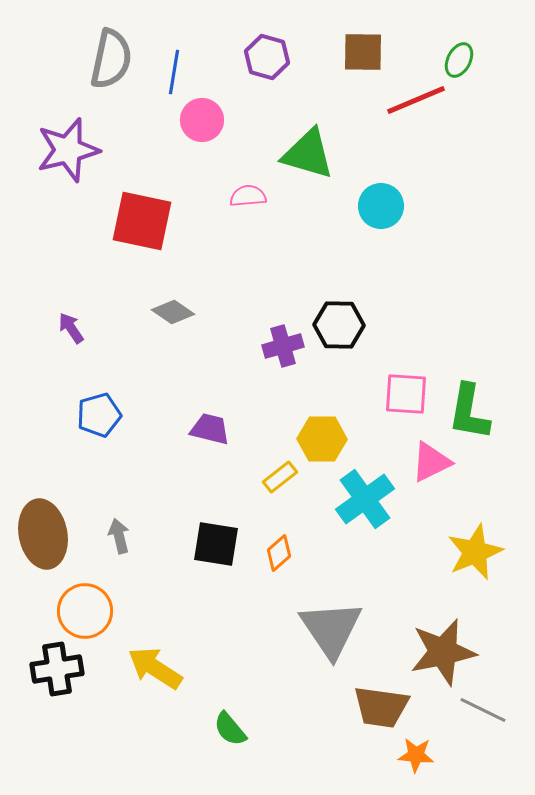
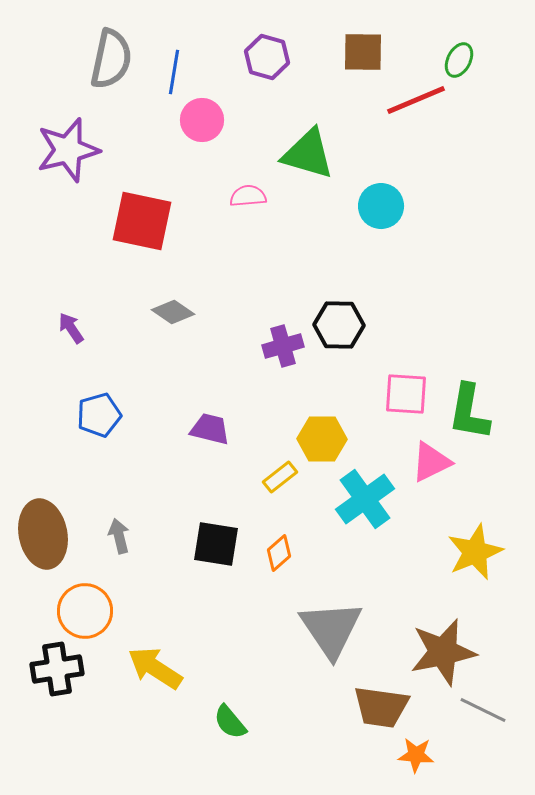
green semicircle: moved 7 px up
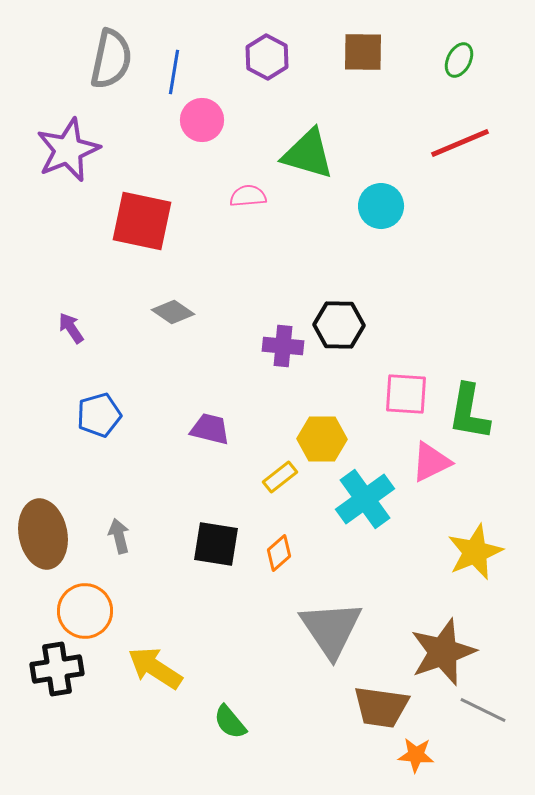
purple hexagon: rotated 12 degrees clockwise
red line: moved 44 px right, 43 px down
purple star: rotated 8 degrees counterclockwise
purple cross: rotated 21 degrees clockwise
brown star: rotated 8 degrees counterclockwise
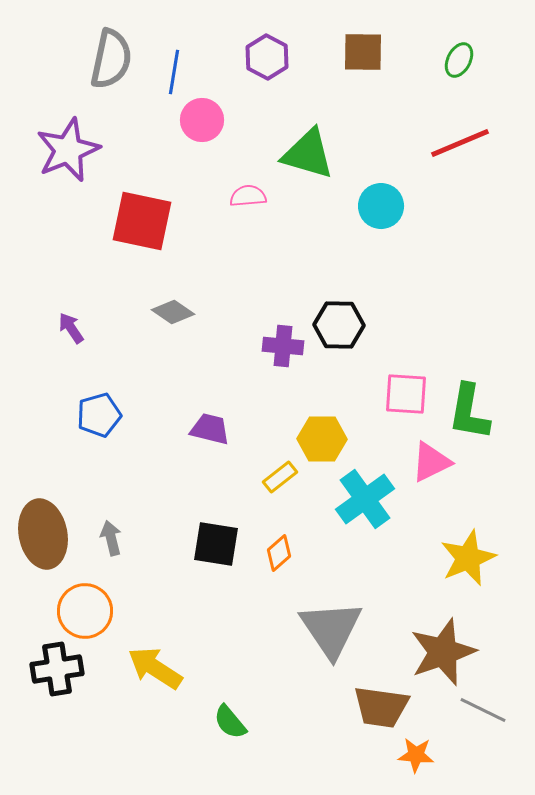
gray arrow: moved 8 px left, 2 px down
yellow star: moved 7 px left, 6 px down
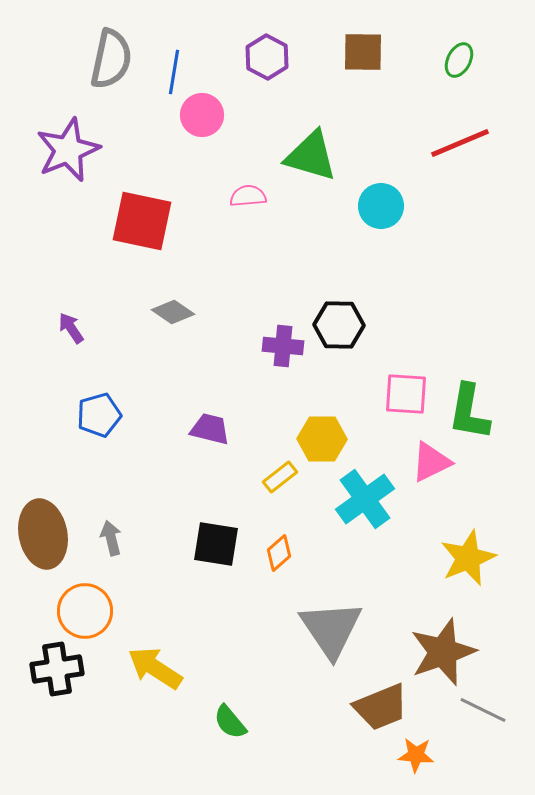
pink circle: moved 5 px up
green triangle: moved 3 px right, 2 px down
brown trapezoid: rotated 30 degrees counterclockwise
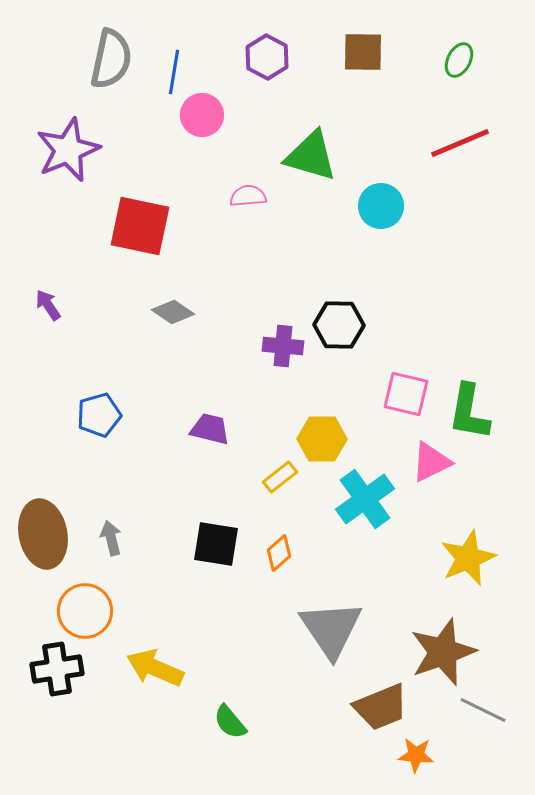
red square: moved 2 px left, 5 px down
purple arrow: moved 23 px left, 23 px up
pink square: rotated 9 degrees clockwise
yellow arrow: rotated 10 degrees counterclockwise
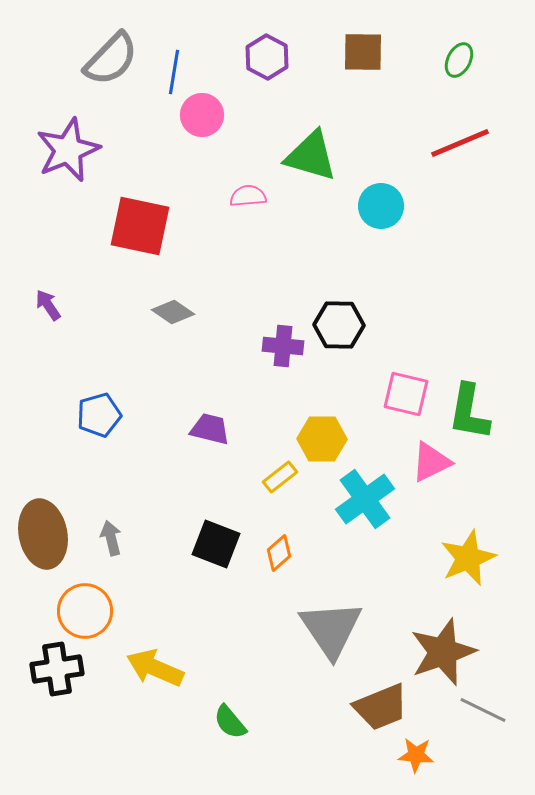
gray semicircle: rotated 32 degrees clockwise
black square: rotated 12 degrees clockwise
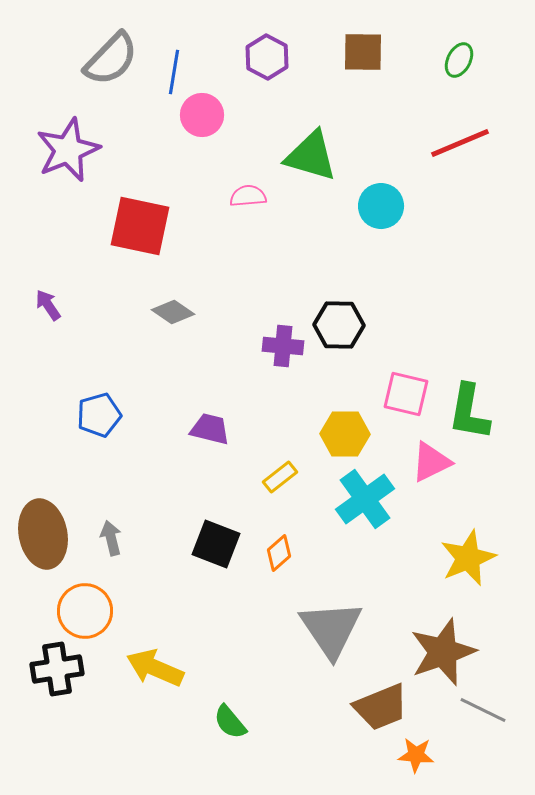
yellow hexagon: moved 23 px right, 5 px up
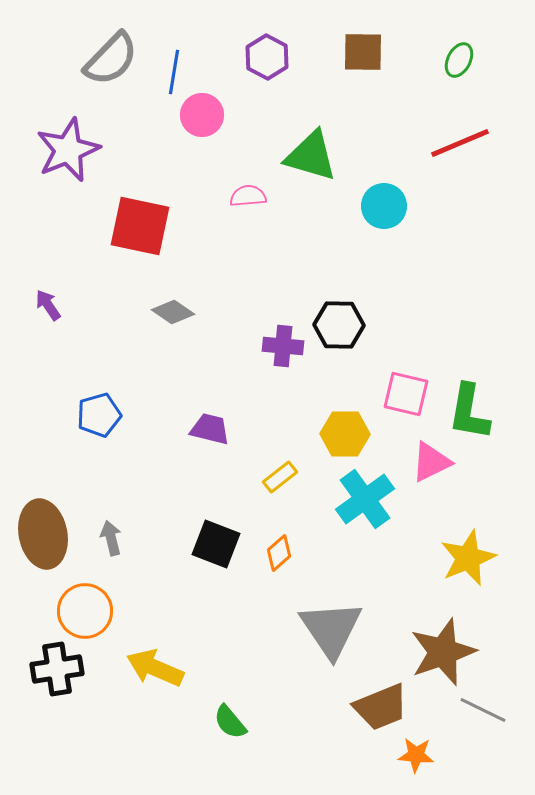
cyan circle: moved 3 px right
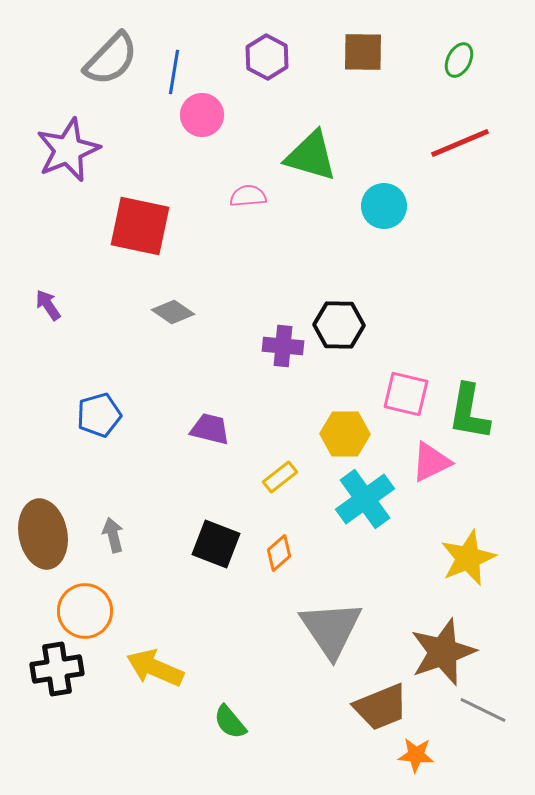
gray arrow: moved 2 px right, 3 px up
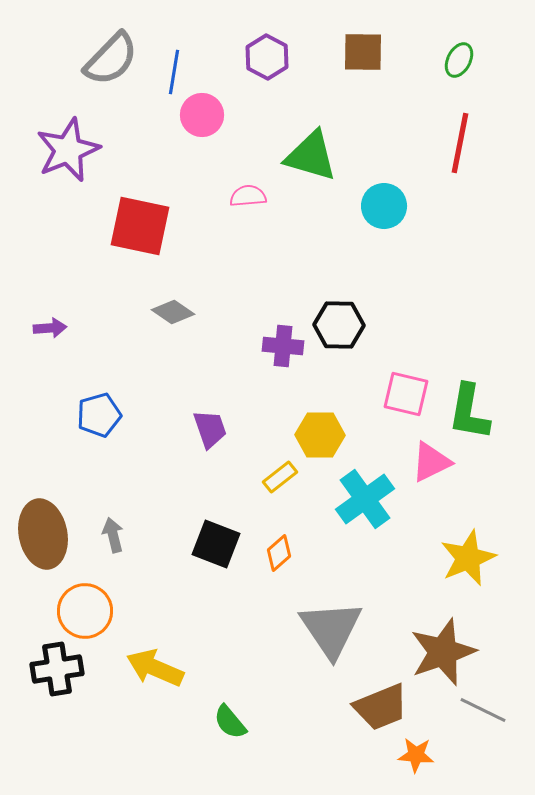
red line: rotated 56 degrees counterclockwise
purple arrow: moved 2 px right, 23 px down; rotated 120 degrees clockwise
purple trapezoid: rotated 57 degrees clockwise
yellow hexagon: moved 25 px left, 1 px down
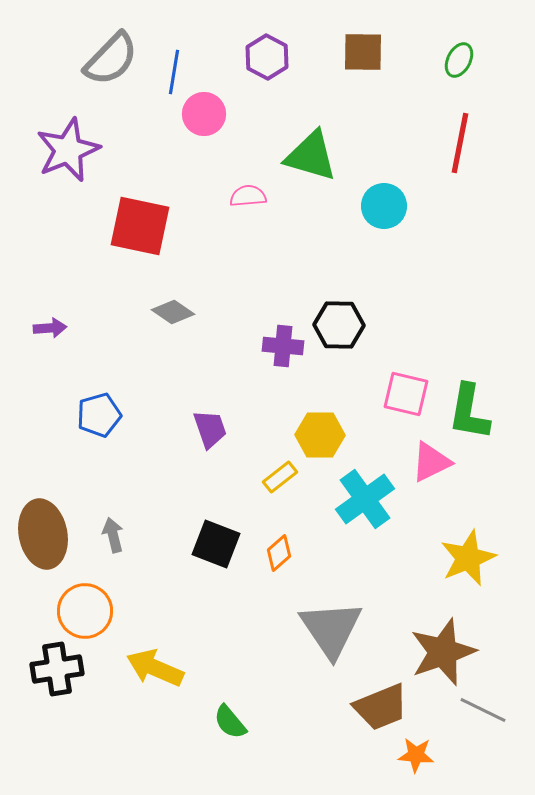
pink circle: moved 2 px right, 1 px up
